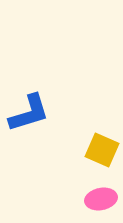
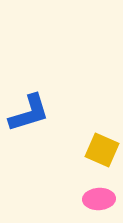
pink ellipse: moved 2 px left; rotated 8 degrees clockwise
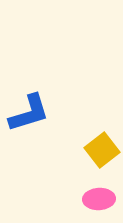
yellow square: rotated 28 degrees clockwise
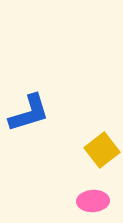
pink ellipse: moved 6 px left, 2 px down
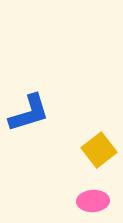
yellow square: moved 3 px left
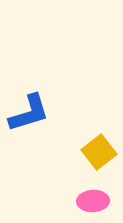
yellow square: moved 2 px down
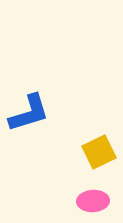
yellow square: rotated 12 degrees clockwise
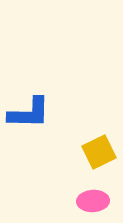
blue L-shape: rotated 18 degrees clockwise
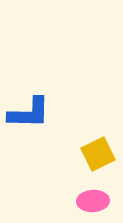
yellow square: moved 1 px left, 2 px down
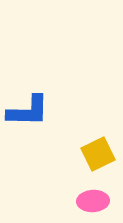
blue L-shape: moved 1 px left, 2 px up
